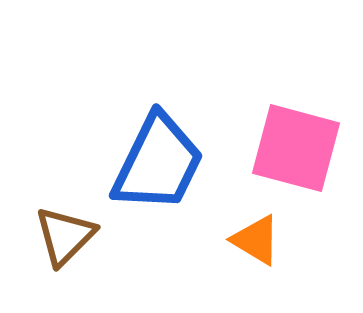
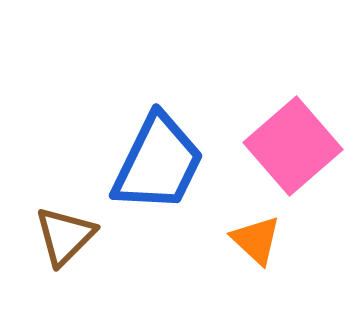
pink square: moved 3 px left, 2 px up; rotated 34 degrees clockwise
orange triangle: rotated 12 degrees clockwise
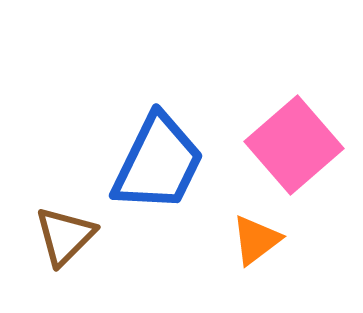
pink square: moved 1 px right, 1 px up
orange triangle: rotated 40 degrees clockwise
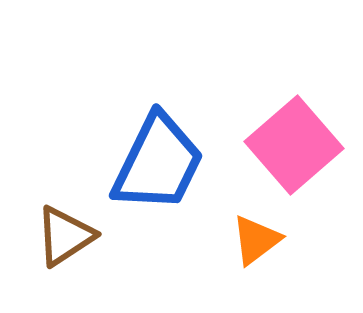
brown triangle: rotated 12 degrees clockwise
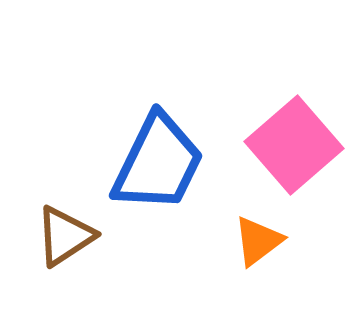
orange triangle: moved 2 px right, 1 px down
